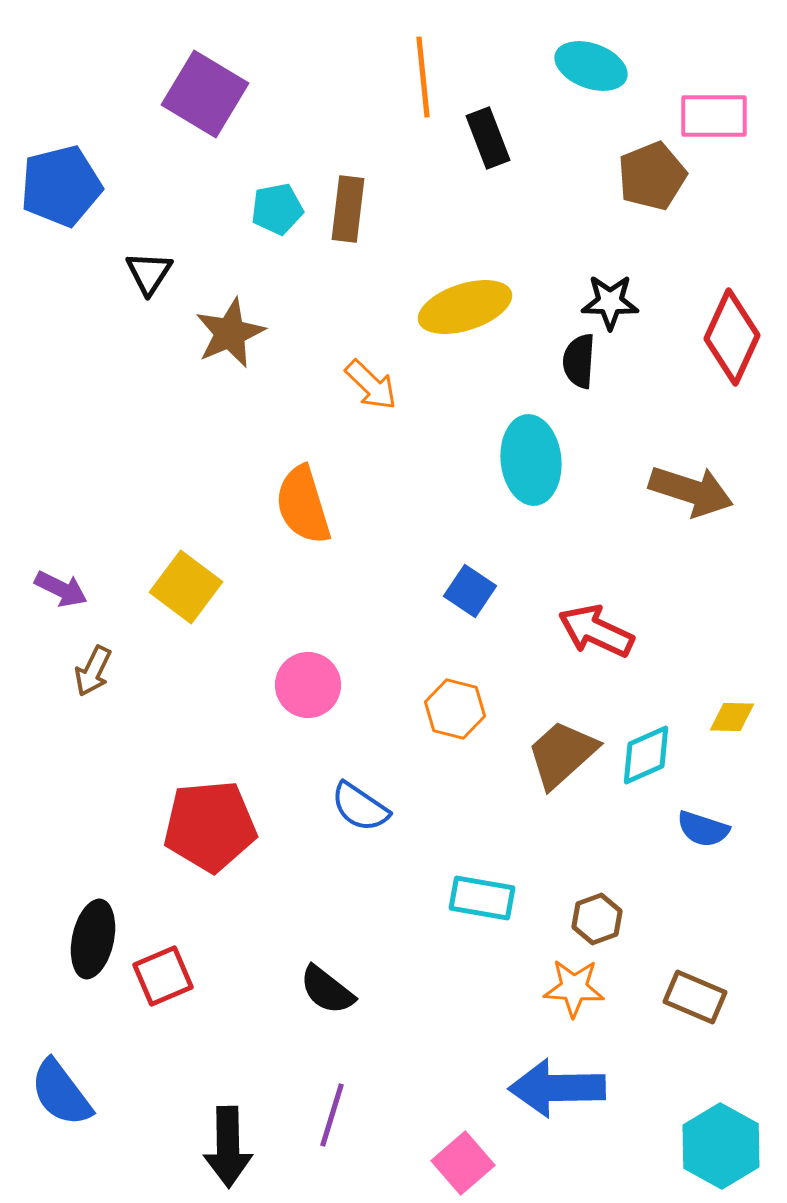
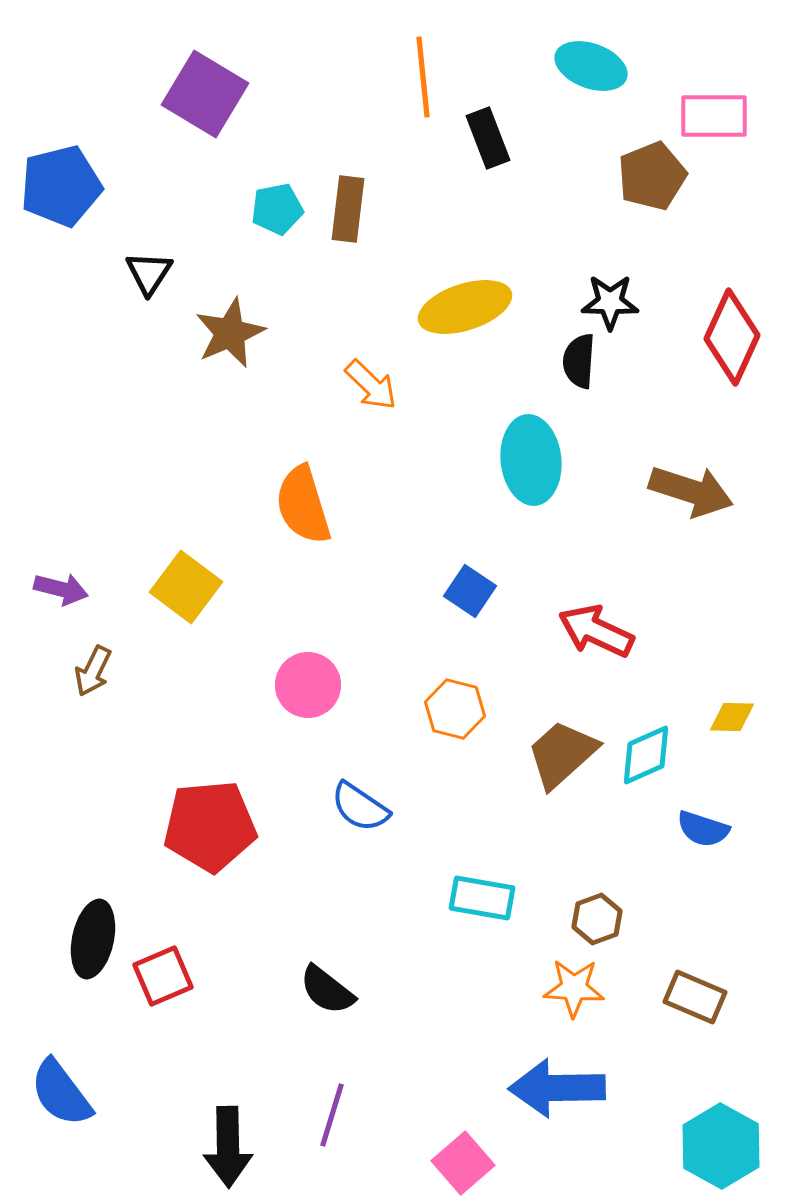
purple arrow at (61, 589): rotated 12 degrees counterclockwise
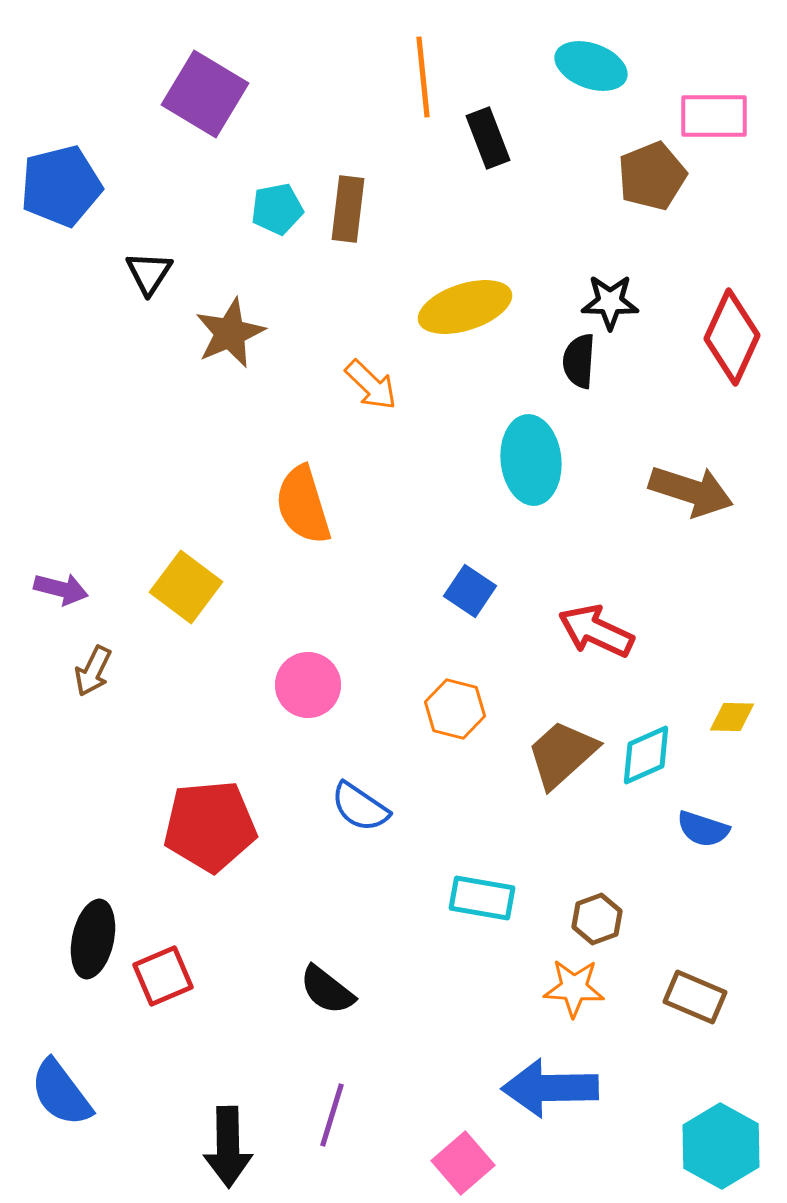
blue arrow at (557, 1088): moved 7 px left
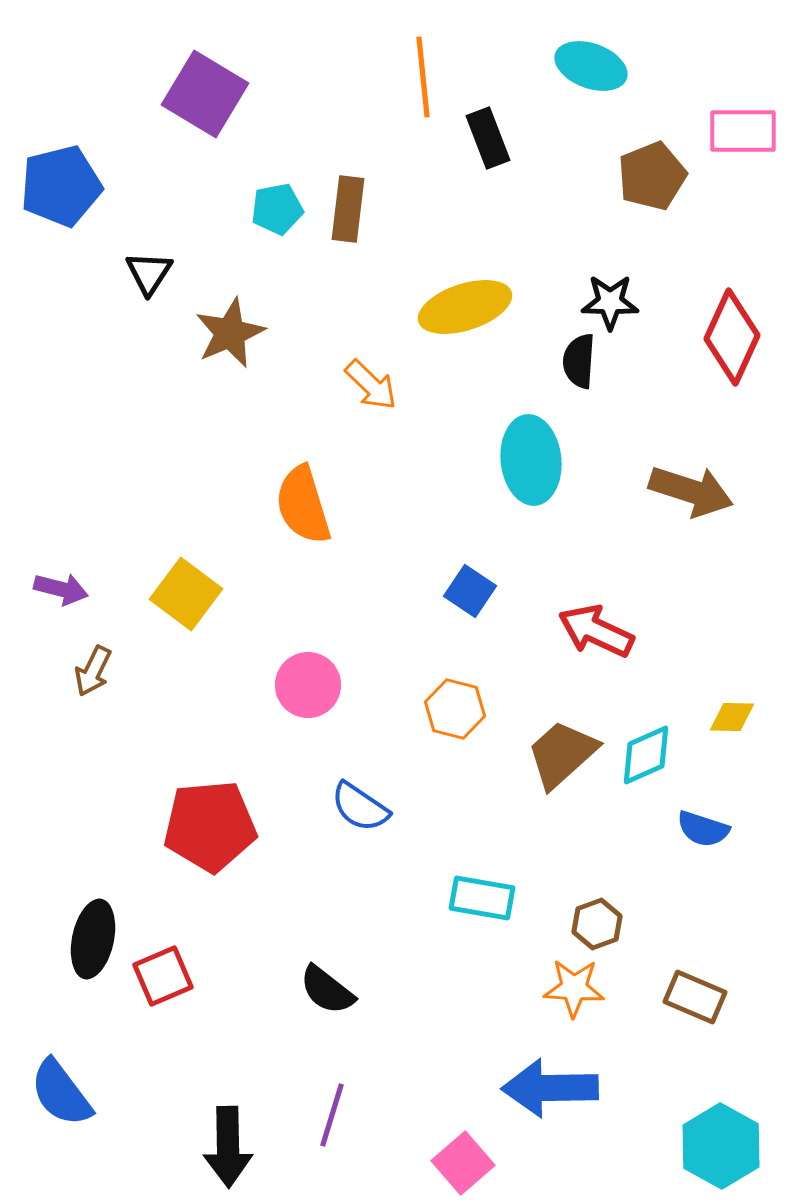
pink rectangle at (714, 116): moved 29 px right, 15 px down
yellow square at (186, 587): moved 7 px down
brown hexagon at (597, 919): moved 5 px down
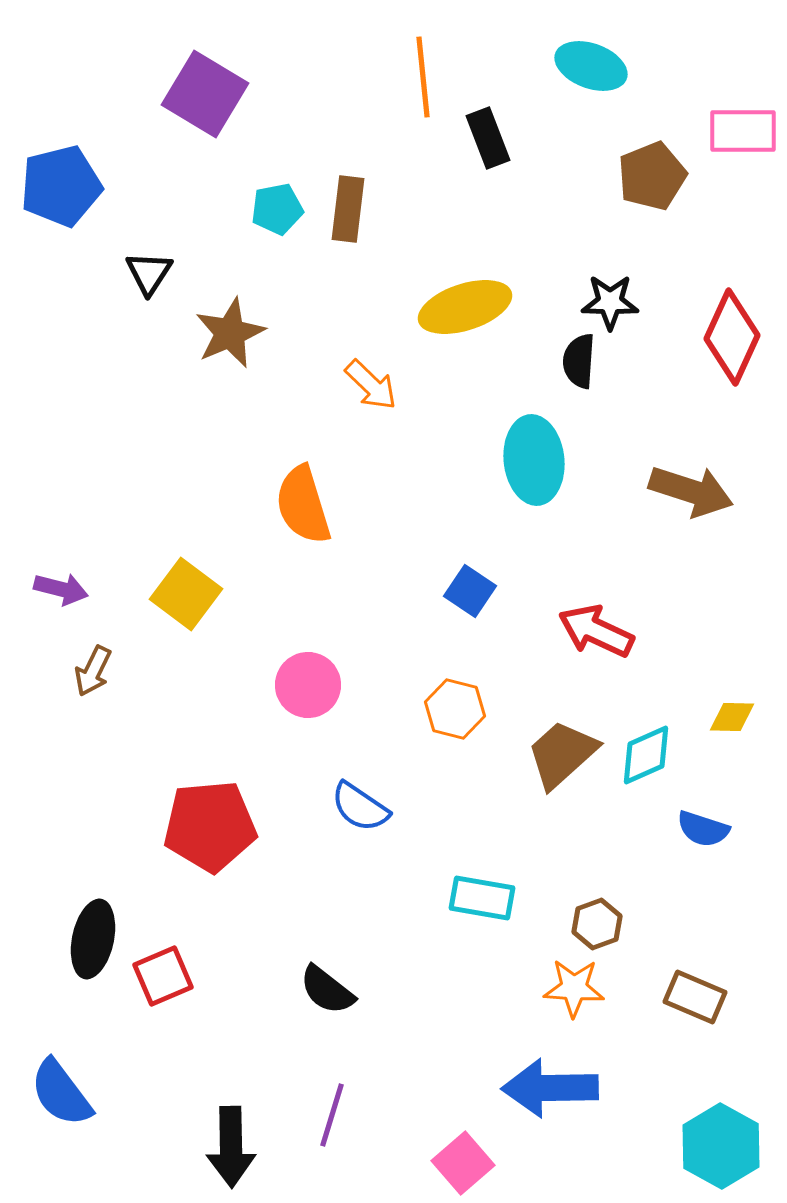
cyan ellipse at (531, 460): moved 3 px right
black arrow at (228, 1147): moved 3 px right
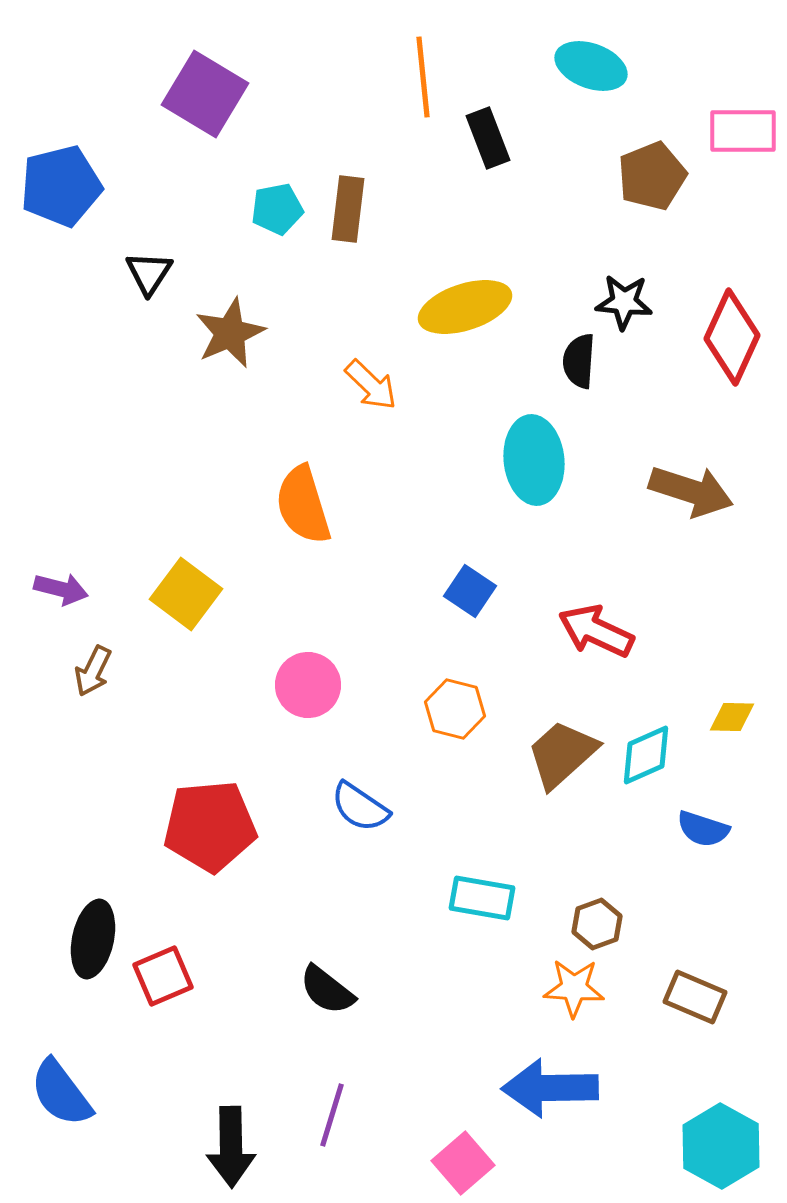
black star at (610, 302): moved 14 px right; rotated 4 degrees clockwise
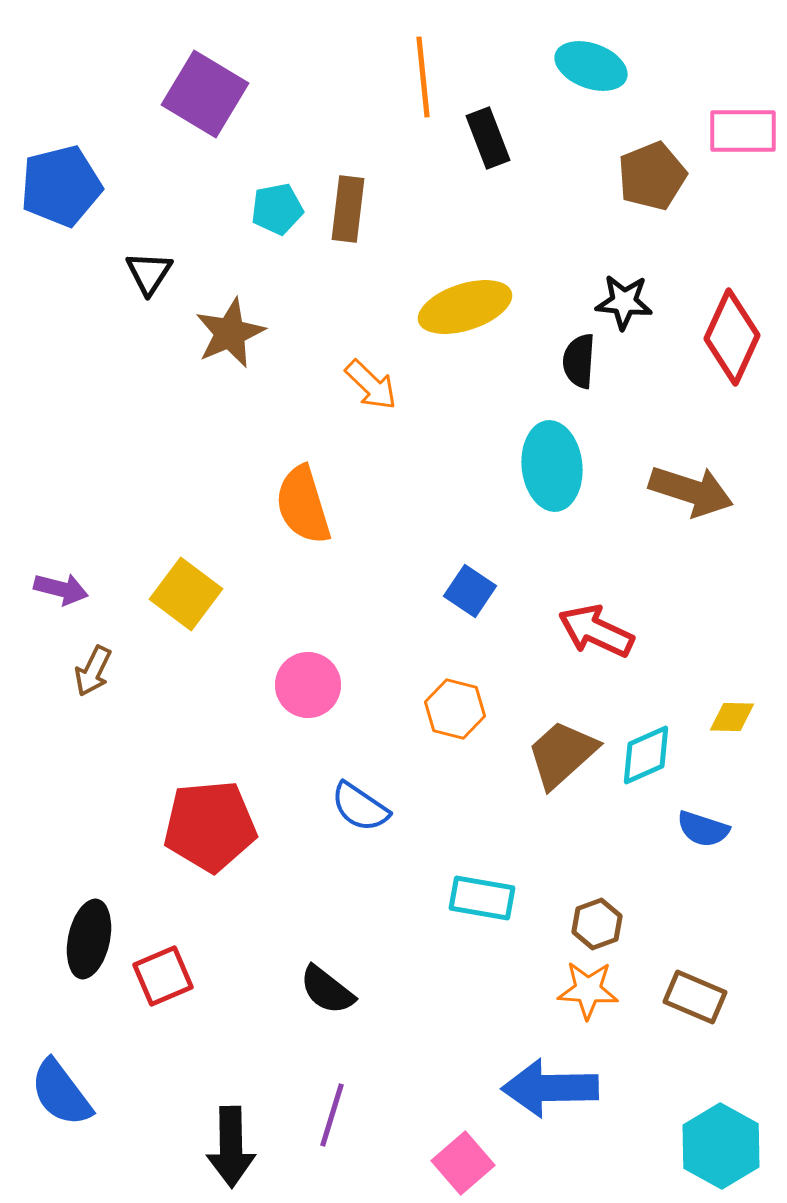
cyan ellipse at (534, 460): moved 18 px right, 6 px down
black ellipse at (93, 939): moved 4 px left
orange star at (574, 988): moved 14 px right, 2 px down
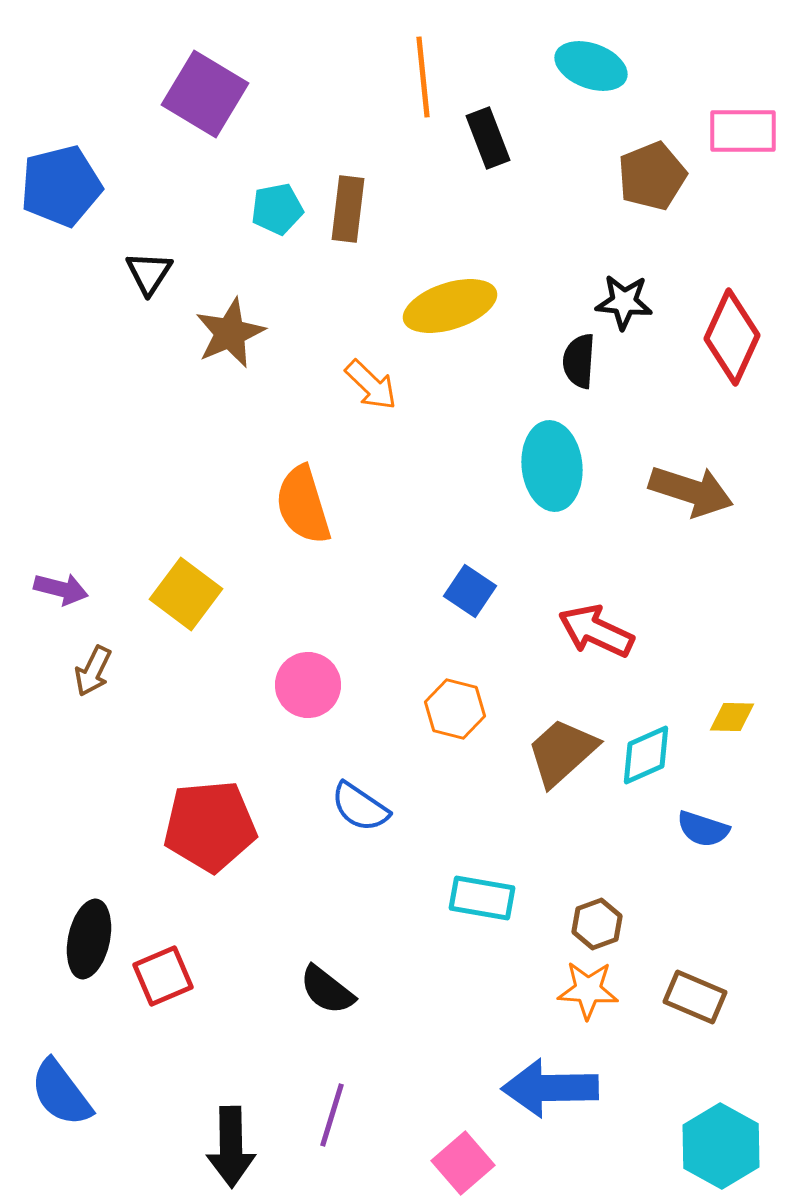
yellow ellipse at (465, 307): moved 15 px left, 1 px up
brown trapezoid at (562, 754): moved 2 px up
